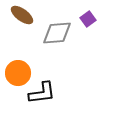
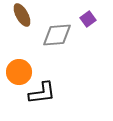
brown ellipse: rotated 25 degrees clockwise
gray diamond: moved 2 px down
orange circle: moved 1 px right, 1 px up
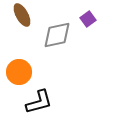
gray diamond: rotated 8 degrees counterclockwise
black L-shape: moved 3 px left, 9 px down; rotated 8 degrees counterclockwise
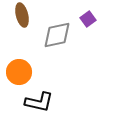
brown ellipse: rotated 15 degrees clockwise
black L-shape: rotated 28 degrees clockwise
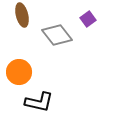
gray diamond: rotated 64 degrees clockwise
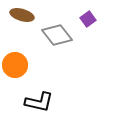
brown ellipse: rotated 60 degrees counterclockwise
orange circle: moved 4 px left, 7 px up
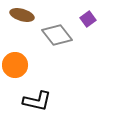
black L-shape: moved 2 px left, 1 px up
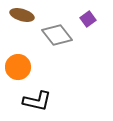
orange circle: moved 3 px right, 2 px down
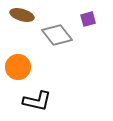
purple square: rotated 21 degrees clockwise
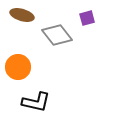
purple square: moved 1 px left, 1 px up
black L-shape: moved 1 px left, 1 px down
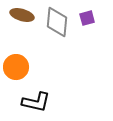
gray diamond: moved 13 px up; rotated 44 degrees clockwise
orange circle: moved 2 px left
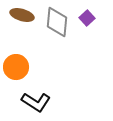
purple square: rotated 28 degrees counterclockwise
black L-shape: rotated 20 degrees clockwise
